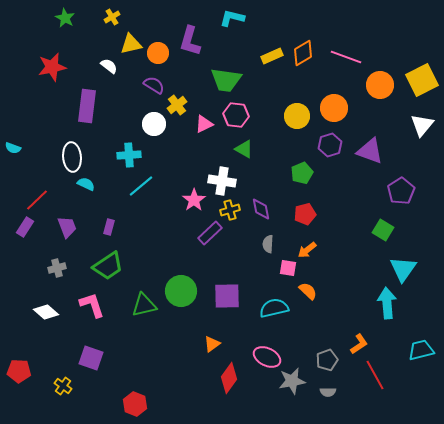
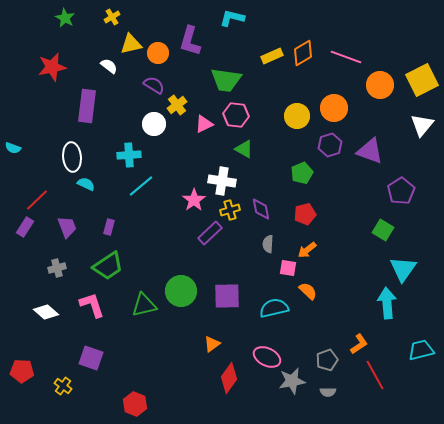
red pentagon at (19, 371): moved 3 px right
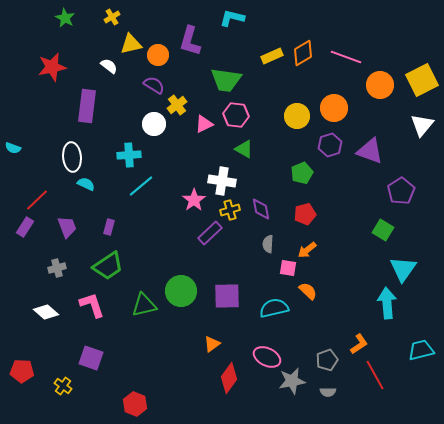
orange circle at (158, 53): moved 2 px down
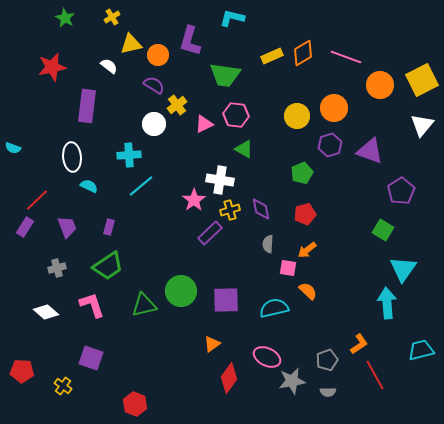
green trapezoid at (226, 80): moved 1 px left, 5 px up
white cross at (222, 181): moved 2 px left, 1 px up
cyan semicircle at (86, 184): moved 3 px right, 2 px down
purple square at (227, 296): moved 1 px left, 4 px down
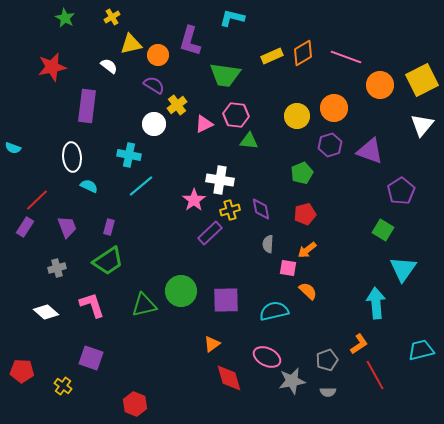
green triangle at (244, 149): moved 5 px right, 8 px up; rotated 24 degrees counterclockwise
cyan cross at (129, 155): rotated 15 degrees clockwise
green trapezoid at (108, 266): moved 5 px up
cyan arrow at (387, 303): moved 11 px left
cyan semicircle at (274, 308): moved 3 px down
red diamond at (229, 378): rotated 52 degrees counterclockwise
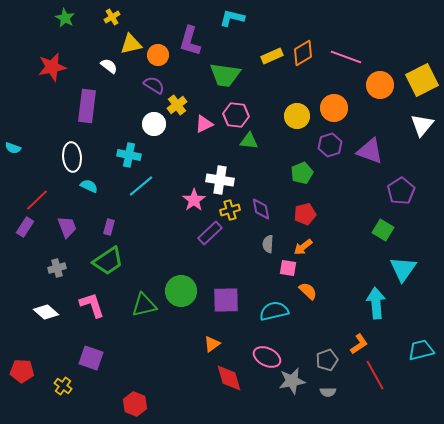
orange arrow at (307, 250): moved 4 px left, 3 px up
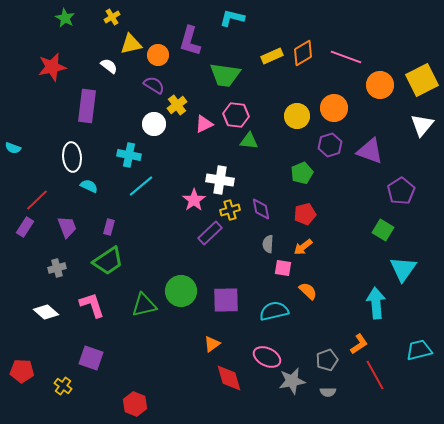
pink square at (288, 268): moved 5 px left
cyan trapezoid at (421, 350): moved 2 px left
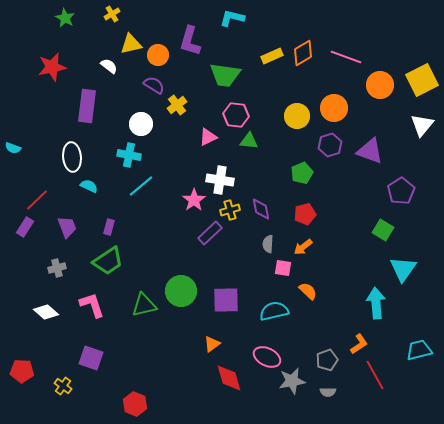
yellow cross at (112, 17): moved 3 px up
white circle at (154, 124): moved 13 px left
pink triangle at (204, 124): moved 4 px right, 13 px down
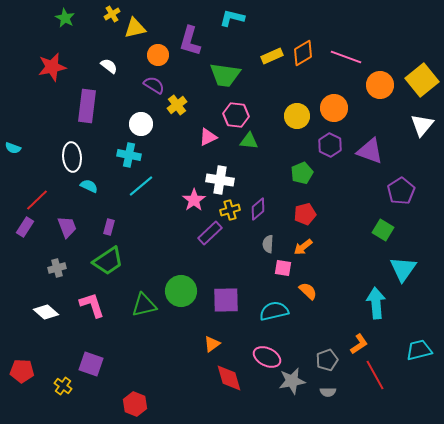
yellow triangle at (131, 44): moved 4 px right, 16 px up
yellow square at (422, 80): rotated 12 degrees counterclockwise
purple hexagon at (330, 145): rotated 15 degrees counterclockwise
purple diamond at (261, 209): moved 3 px left; rotated 60 degrees clockwise
purple square at (91, 358): moved 6 px down
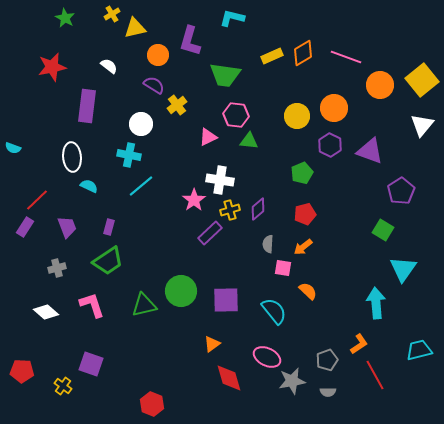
cyan semicircle at (274, 311): rotated 64 degrees clockwise
red hexagon at (135, 404): moved 17 px right
